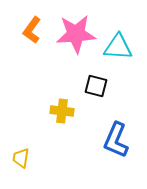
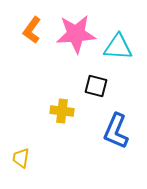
blue L-shape: moved 9 px up
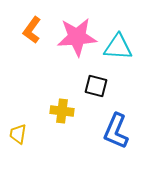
pink star: moved 1 px right, 3 px down
yellow trapezoid: moved 3 px left, 24 px up
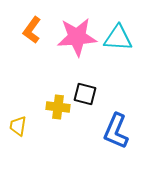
cyan triangle: moved 9 px up
black square: moved 11 px left, 8 px down
yellow cross: moved 4 px left, 4 px up
yellow trapezoid: moved 8 px up
